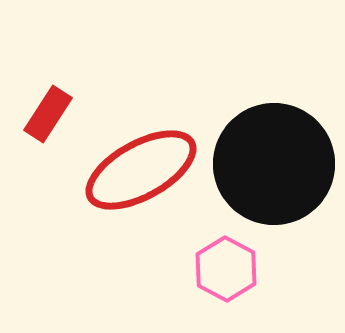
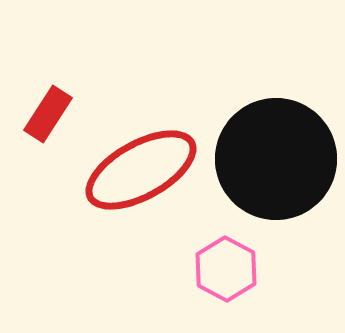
black circle: moved 2 px right, 5 px up
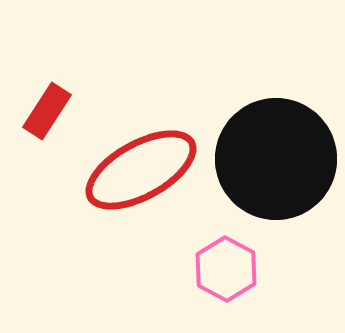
red rectangle: moved 1 px left, 3 px up
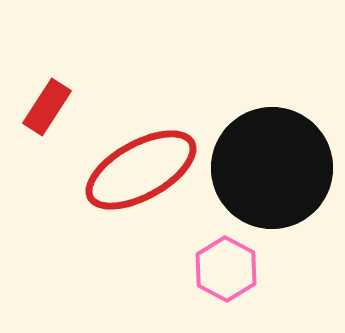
red rectangle: moved 4 px up
black circle: moved 4 px left, 9 px down
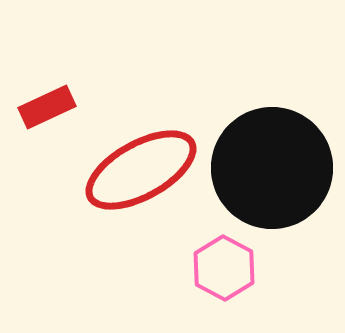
red rectangle: rotated 32 degrees clockwise
pink hexagon: moved 2 px left, 1 px up
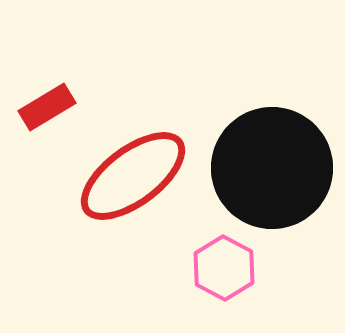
red rectangle: rotated 6 degrees counterclockwise
red ellipse: moved 8 px left, 6 px down; rotated 8 degrees counterclockwise
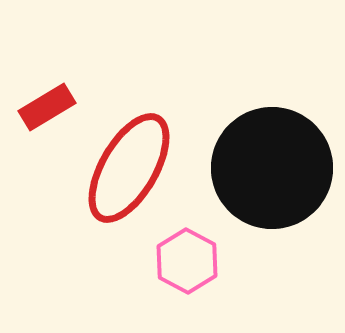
red ellipse: moved 4 px left, 8 px up; rotated 23 degrees counterclockwise
pink hexagon: moved 37 px left, 7 px up
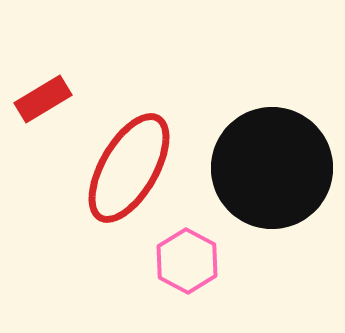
red rectangle: moved 4 px left, 8 px up
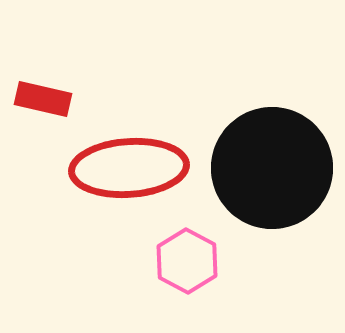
red rectangle: rotated 44 degrees clockwise
red ellipse: rotated 56 degrees clockwise
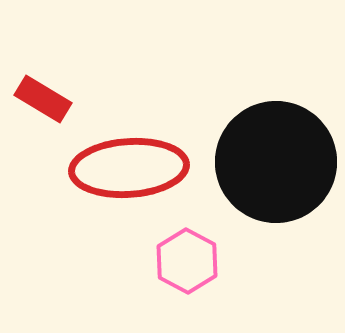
red rectangle: rotated 18 degrees clockwise
black circle: moved 4 px right, 6 px up
